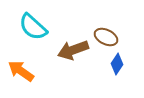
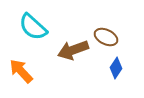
blue diamond: moved 1 px left, 4 px down
orange arrow: rotated 12 degrees clockwise
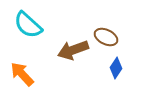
cyan semicircle: moved 5 px left, 2 px up
orange arrow: moved 1 px right, 3 px down
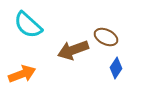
orange arrow: rotated 112 degrees clockwise
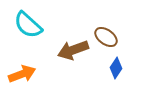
brown ellipse: rotated 10 degrees clockwise
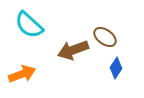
cyan semicircle: moved 1 px right
brown ellipse: moved 1 px left
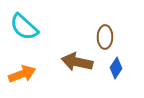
cyan semicircle: moved 5 px left, 2 px down
brown ellipse: rotated 55 degrees clockwise
brown arrow: moved 4 px right, 12 px down; rotated 32 degrees clockwise
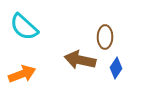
brown arrow: moved 3 px right, 2 px up
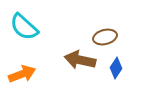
brown ellipse: rotated 75 degrees clockwise
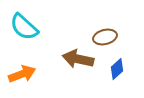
brown arrow: moved 2 px left, 1 px up
blue diamond: moved 1 px right, 1 px down; rotated 15 degrees clockwise
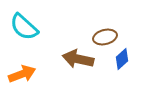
blue diamond: moved 5 px right, 10 px up
